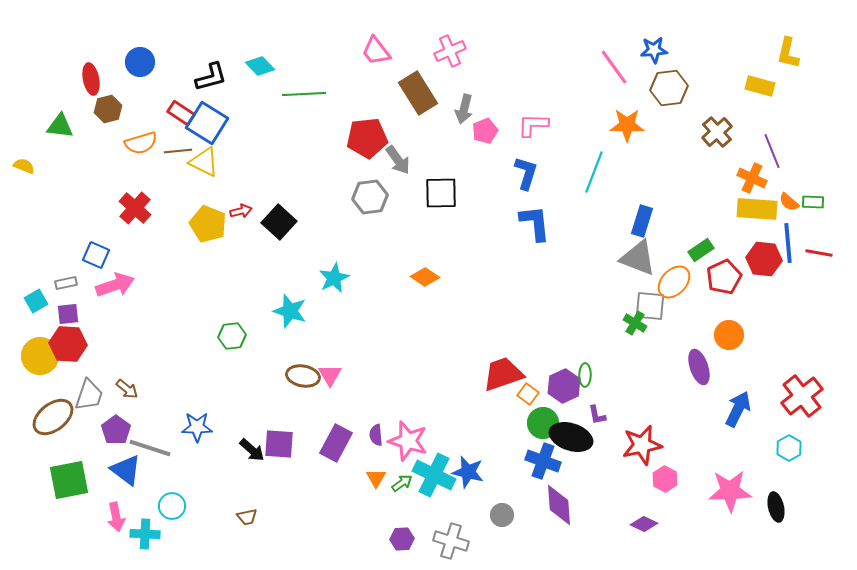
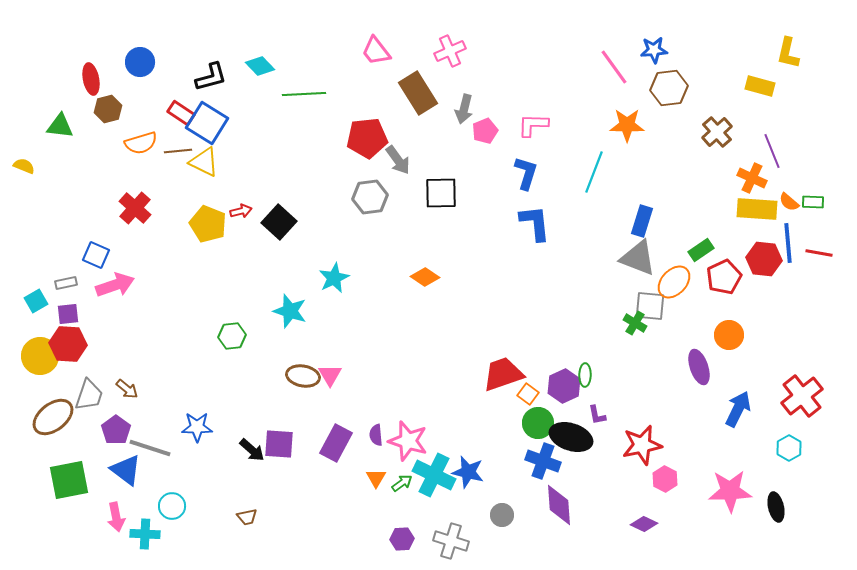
green circle at (543, 423): moved 5 px left
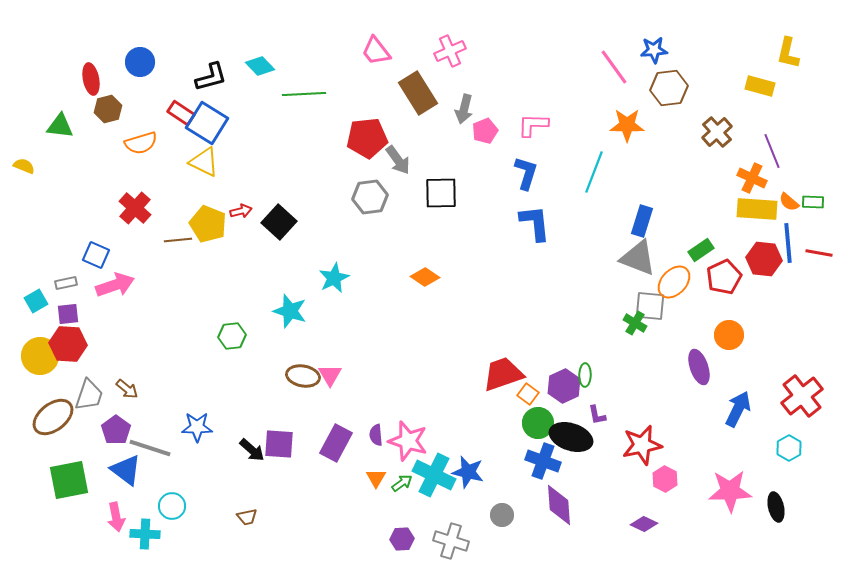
brown line at (178, 151): moved 89 px down
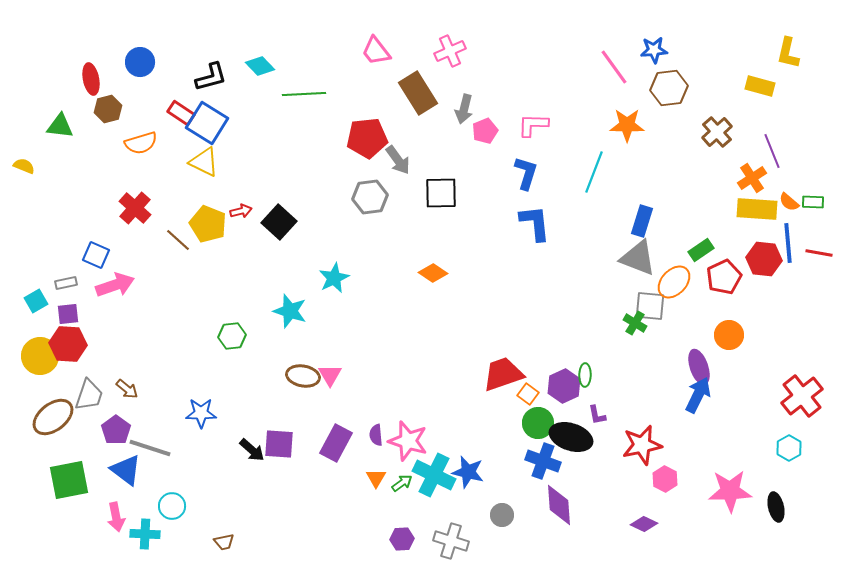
orange cross at (752, 178): rotated 32 degrees clockwise
brown line at (178, 240): rotated 48 degrees clockwise
orange diamond at (425, 277): moved 8 px right, 4 px up
blue arrow at (738, 409): moved 40 px left, 14 px up
blue star at (197, 427): moved 4 px right, 14 px up
brown trapezoid at (247, 517): moved 23 px left, 25 px down
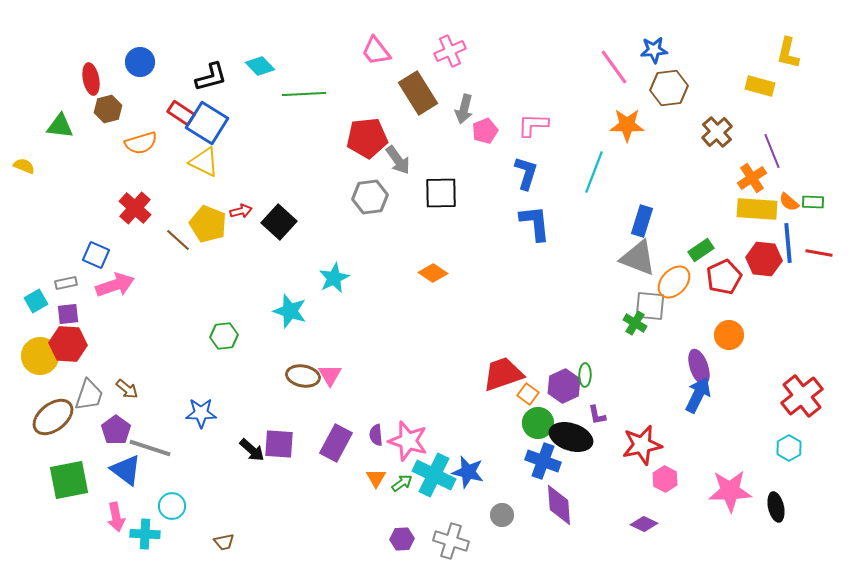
green hexagon at (232, 336): moved 8 px left
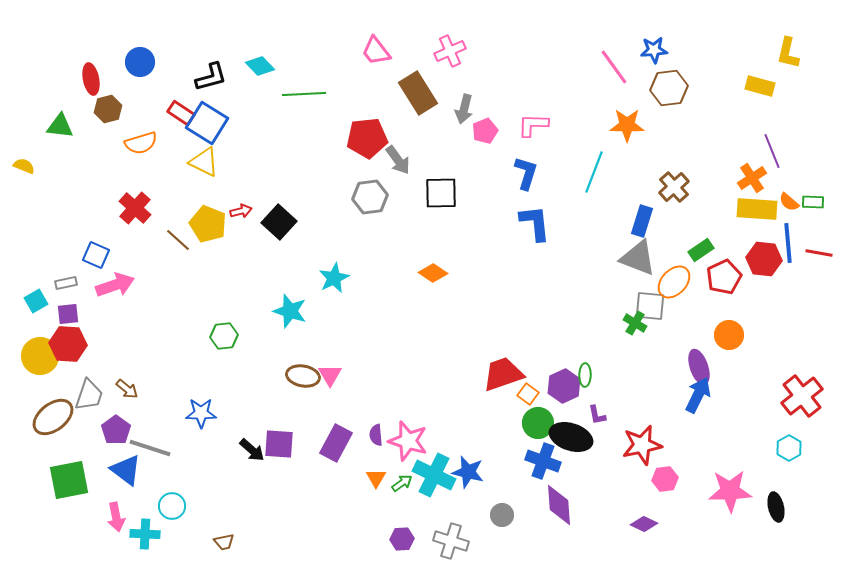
brown cross at (717, 132): moved 43 px left, 55 px down
pink hexagon at (665, 479): rotated 25 degrees clockwise
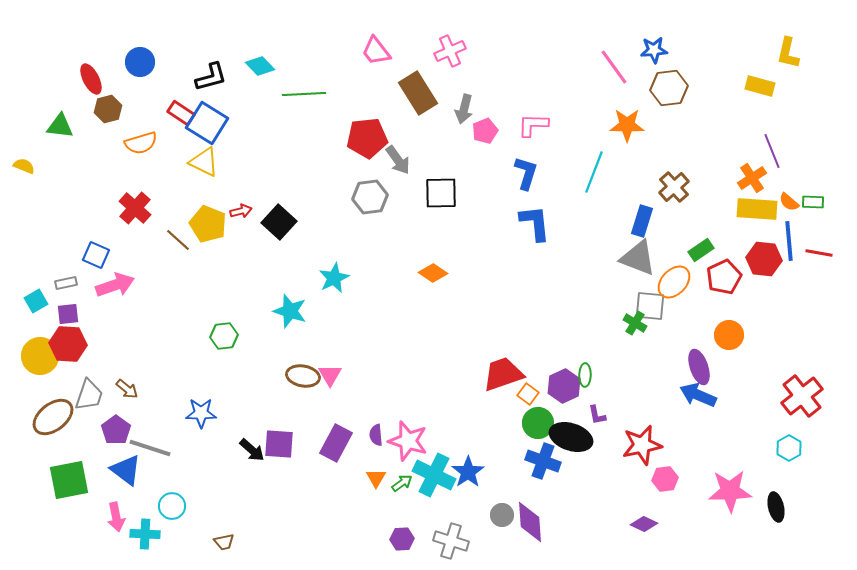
red ellipse at (91, 79): rotated 16 degrees counterclockwise
blue line at (788, 243): moved 1 px right, 2 px up
blue arrow at (698, 395): rotated 93 degrees counterclockwise
blue star at (468, 472): rotated 24 degrees clockwise
purple diamond at (559, 505): moved 29 px left, 17 px down
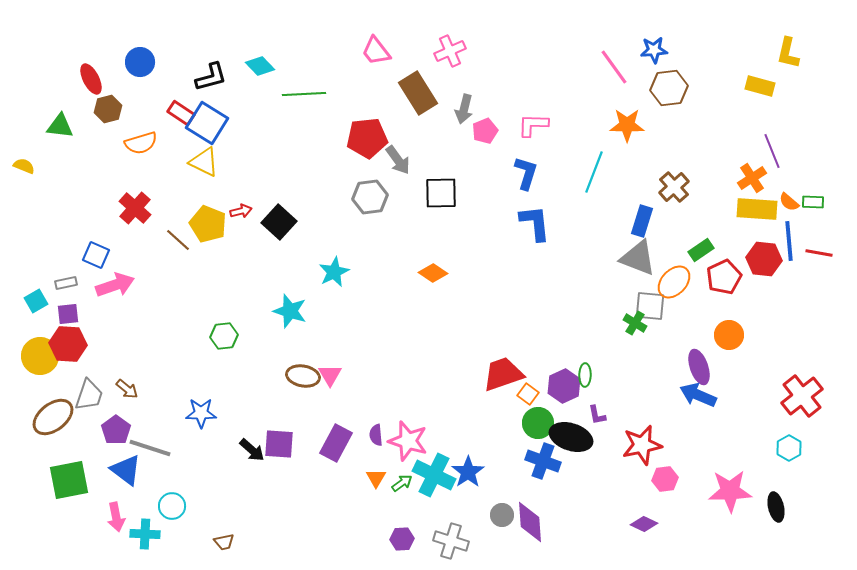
cyan star at (334, 278): moved 6 px up
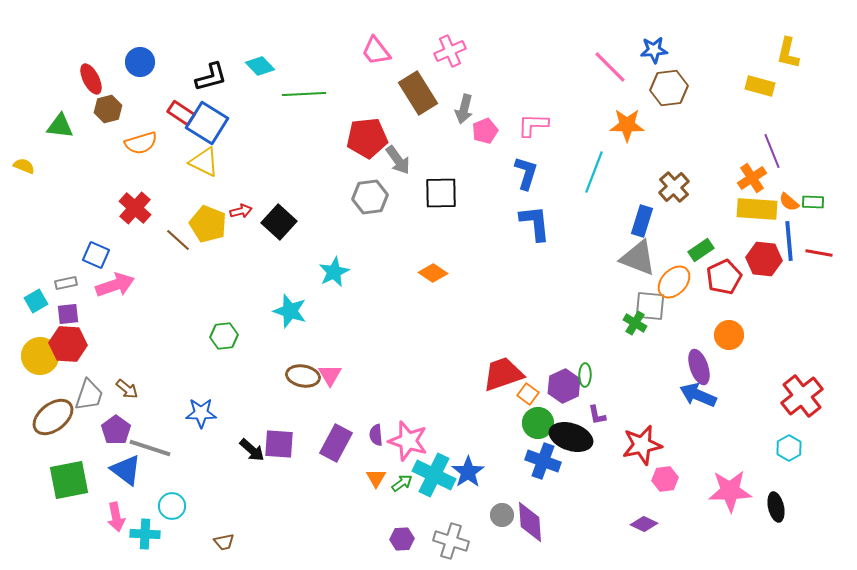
pink line at (614, 67): moved 4 px left; rotated 9 degrees counterclockwise
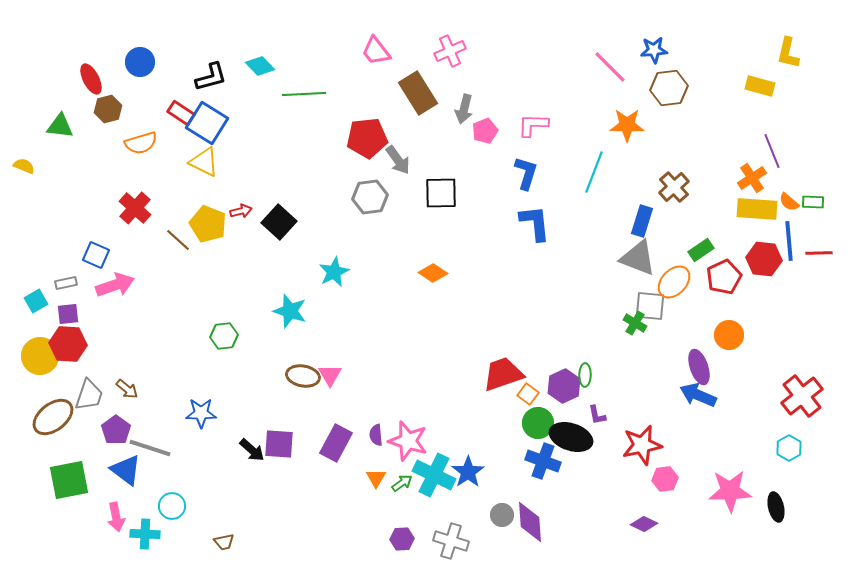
red line at (819, 253): rotated 12 degrees counterclockwise
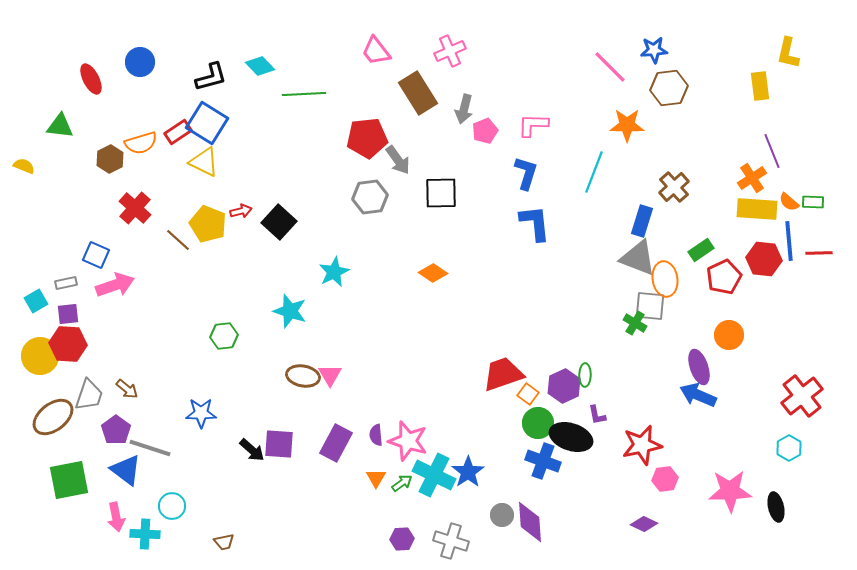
yellow rectangle at (760, 86): rotated 68 degrees clockwise
brown hexagon at (108, 109): moved 2 px right, 50 px down; rotated 12 degrees counterclockwise
red rectangle at (181, 113): moved 3 px left, 19 px down; rotated 68 degrees counterclockwise
orange ellipse at (674, 282): moved 9 px left, 3 px up; rotated 52 degrees counterclockwise
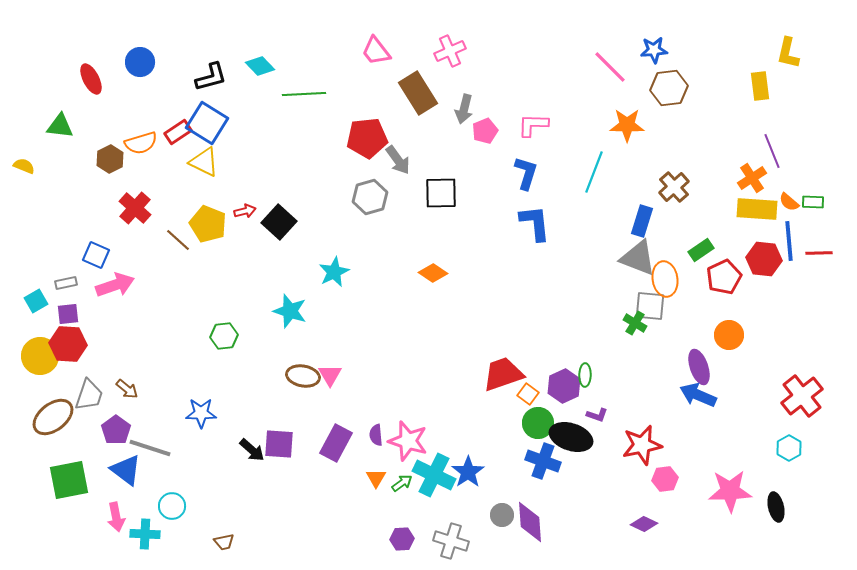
gray hexagon at (370, 197): rotated 8 degrees counterclockwise
red arrow at (241, 211): moved 4 px right
purple L-shape at (597, 415): rotated 60 degrees counterclockwise
